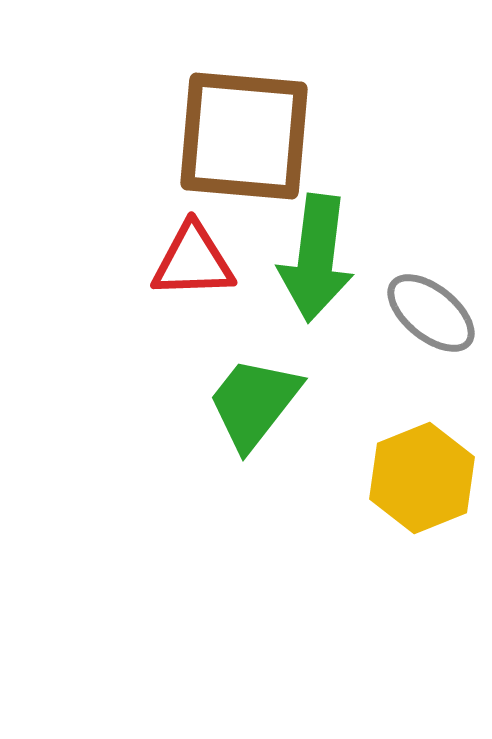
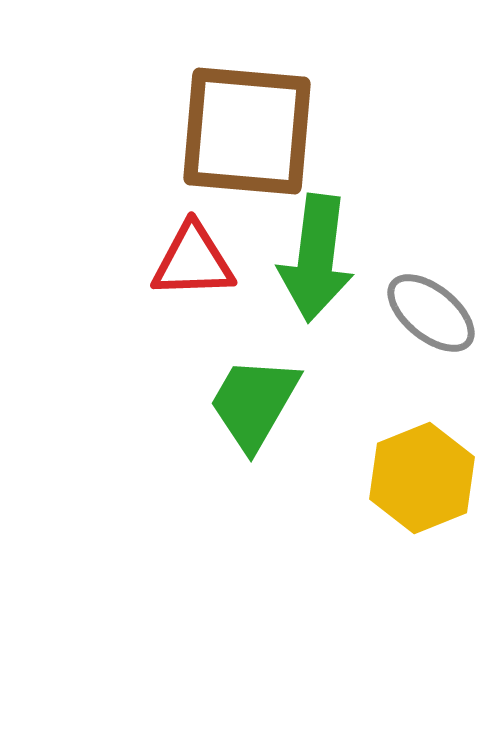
brown square: moved 3 px right, 5 px up
green trapezoid: rotated 8 degrees counterclockwise
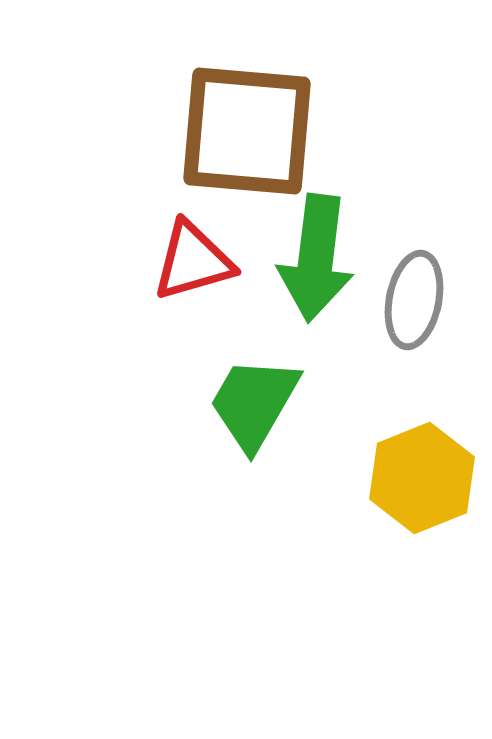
red triangle: rotated 14 degrees counterclockwise
gray ellipse: moved 17 px left, 13 px up; rotated 62 degrees clockwise
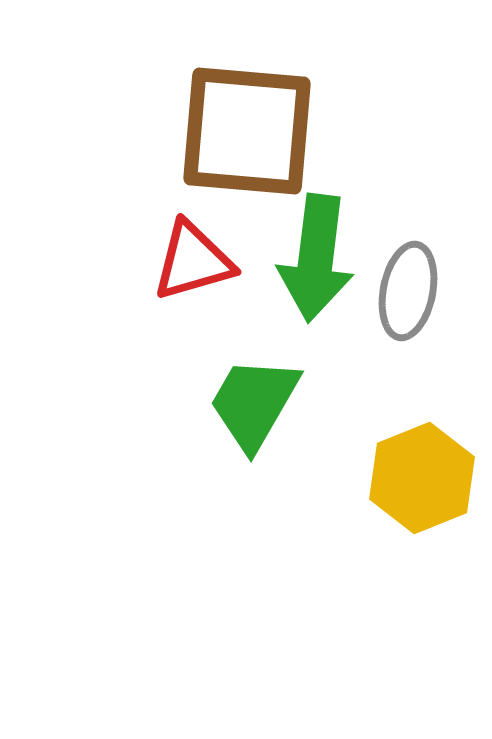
gray ellipse: moved 6 px left, 9 px up
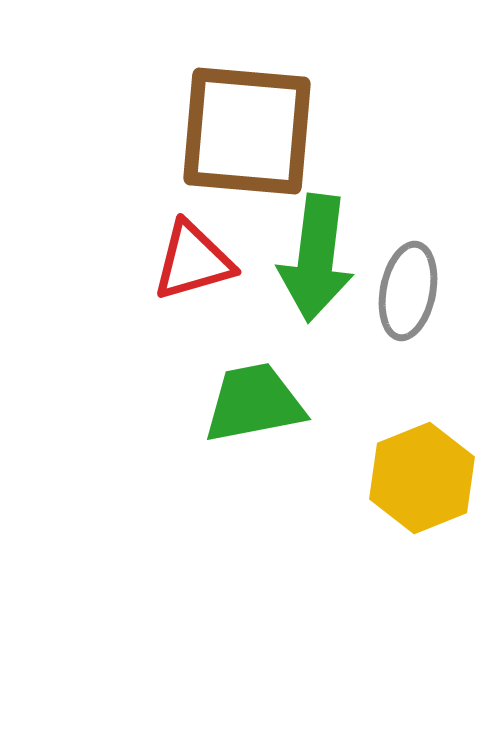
green trapezoid: rotated 49 degrees clockwise
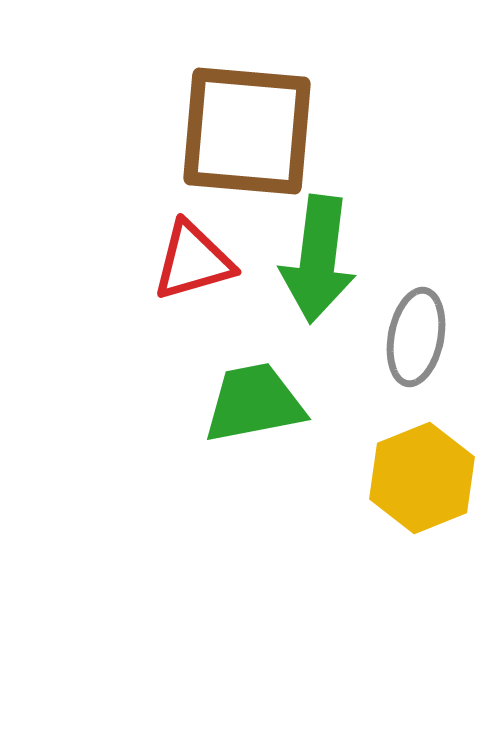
green arrow: moved 2 px right, 1 px down
gray ellipse: moved 8 px right, 46 px down
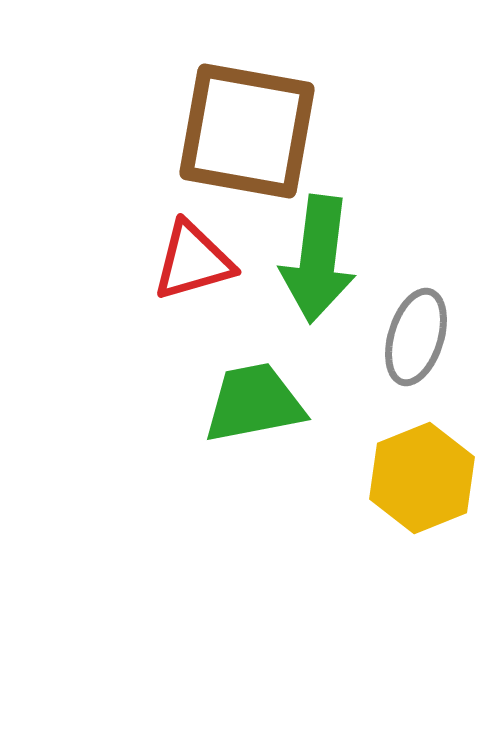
brown square: rotated 5 degrees clockwise
gray ellipse: rotated 6 degrees clockwise
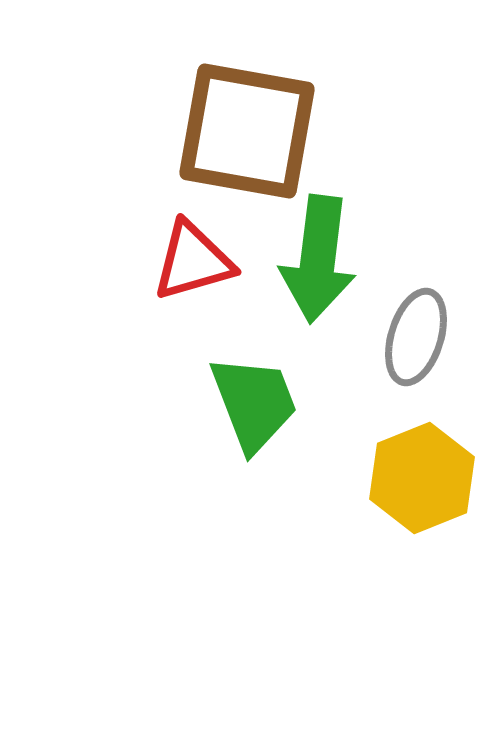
green trapezoid: rotated 80 degrees clockwise
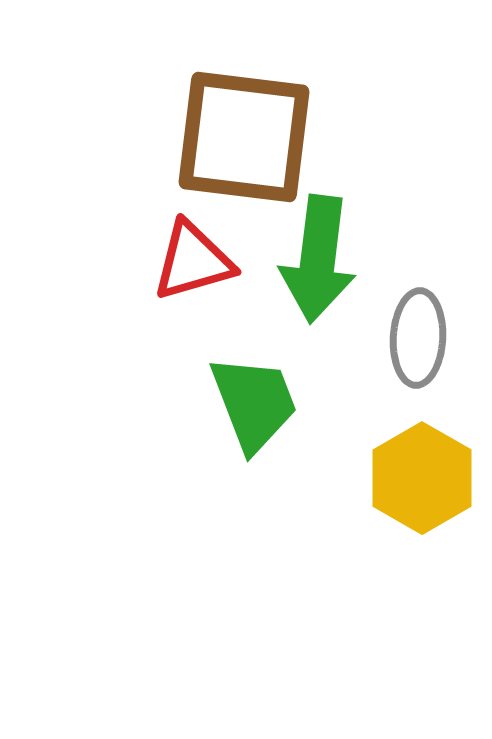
brown square: moved 3 px left, 6 px down; rotated 3 degrees counterclockwise
gray ellipse: moved 2 px right, 1 px down; rotated 14 degrees counterclockwise
yellow hexagon: rotated 8 degrees counterclockwise
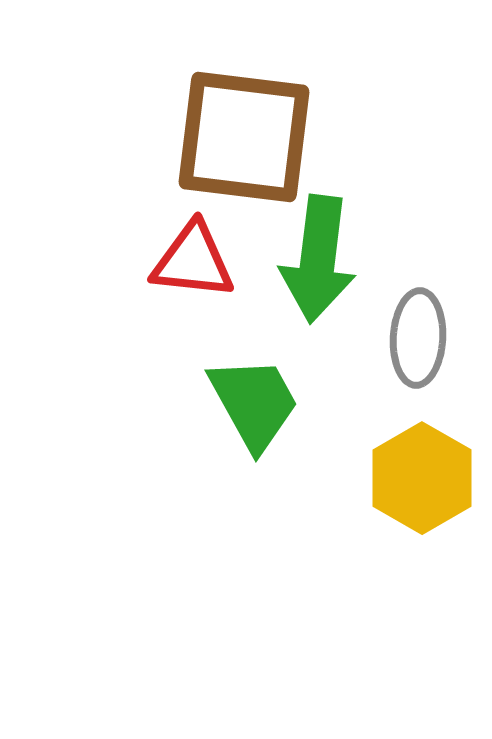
red triangle: rotated 22 degrees clockwise
green trapezoid: rotated 8 degrees counterclockwise
